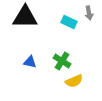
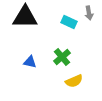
green cross: moved 4 px up; rotated 18 degrees clockwise
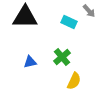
gray arrow: moved 2 px up; rotated 32 degrees counterclockwise
blue triangle: rotated 24 degrees counterclockwise
yellow semicircle: rotated 42 degrees counterclockwise
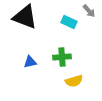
black triangle: rotated 20 degrees clockwise
green cross: rotated 36 degrees clockwise
yellow semicircle: rotated 48 degrees clockwise
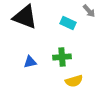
cyan rectangle: moved 1 px left, 1 px down
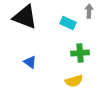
gray arrow: rotated 136 degrees counterclockwise
green cross: moved 18 px right, 4 px up
blue triangle: rotated 48 degrees clockwise
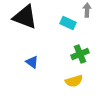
gray arrow: moved 2 px left, 1 px up
green cross: moved 1 px down; rotated 18 degrees counterclockwise
blue triangle: moved 2 px right
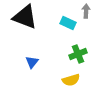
gray arrow: moved 1 px left, 1 px down
green cross: moved 2 px left
blue triangle: rotated 32 degrees clockwise
yellow semicircle: moved 3 px left, 1 px up
